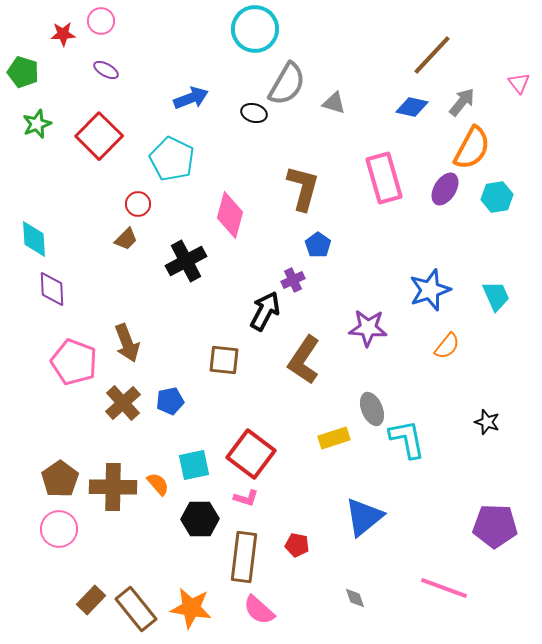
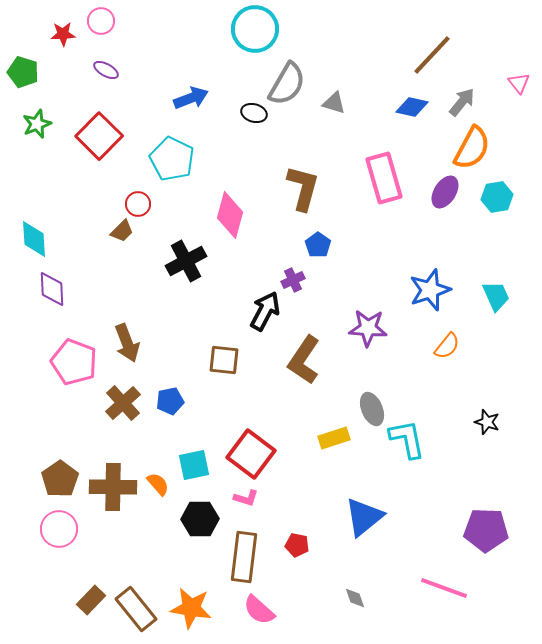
purple ellipse at (445, 189): moved 3 px down
brown trapezoid at (126, 239): moved 4 px left, 8 px up
purple pentagon at (495, 526): moved 9 px left, 4 px down
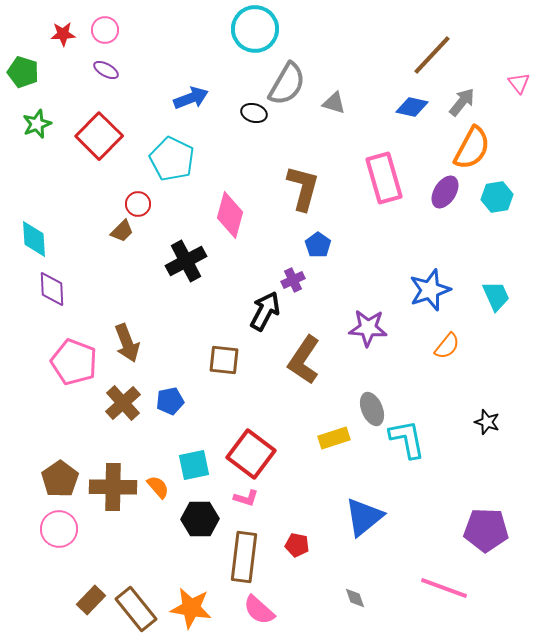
pink circle at (101, 21): moved 4 px right, 9 px down
orange semicircle at (158, 484): moved 3 px down
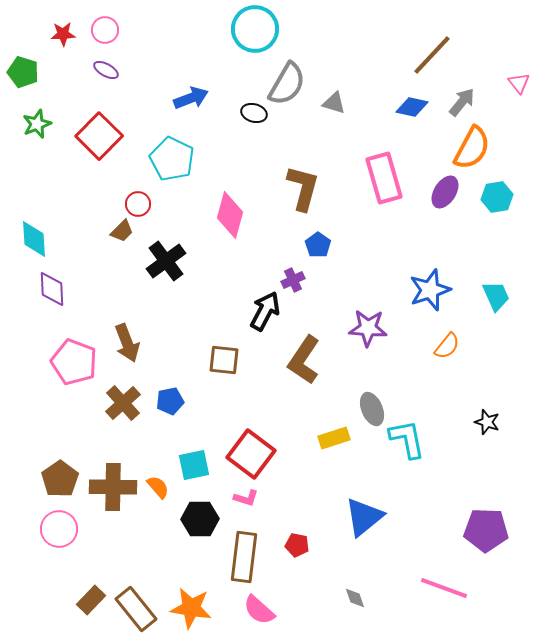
black cross at (186, 261): moved 20 px left; rotated 9 degrees counterclockwise
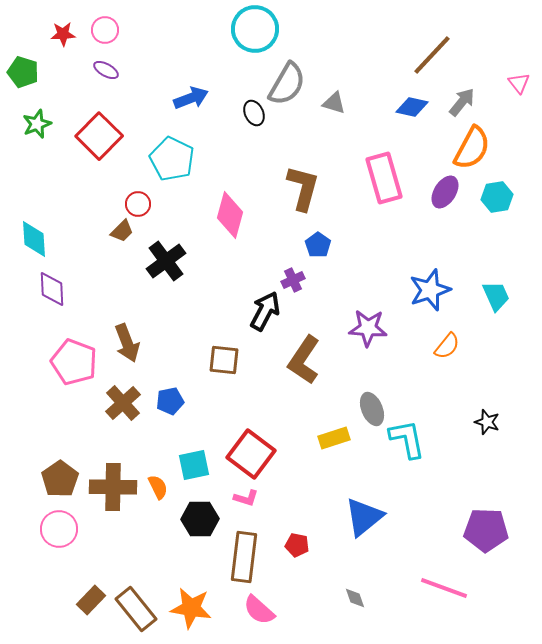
black ellipse at (254, 113): rotated 50 degrees clockwise
orange semicircle at (158, 487): rotated 15 degrees clockwise
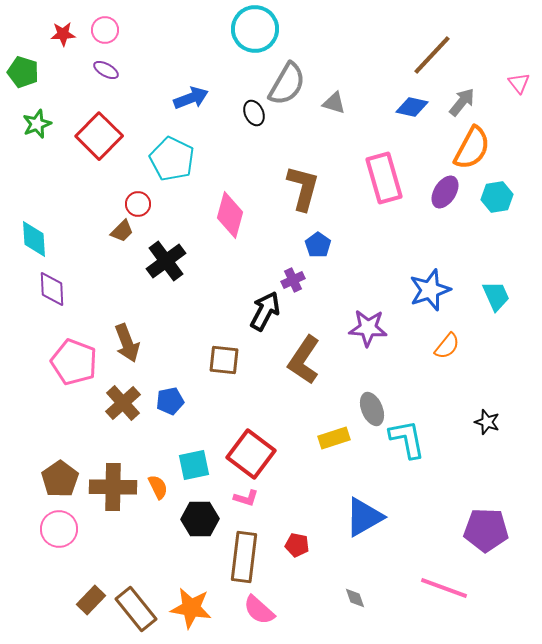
blue triangle at (364, 517): rotated 9 degrees clockwise
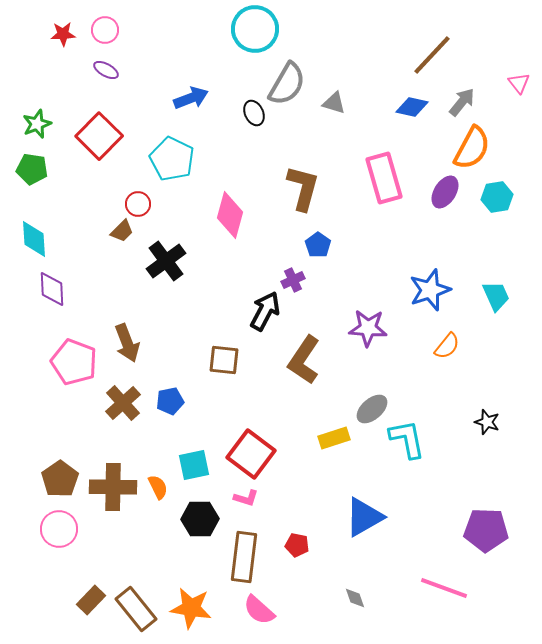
green pentagon at (23, 72): moved 9 px right, 97 px down; rotated 8 degrees counterclockwise
gray ellipse at (372, 409): rotated 72 degrees clockwise
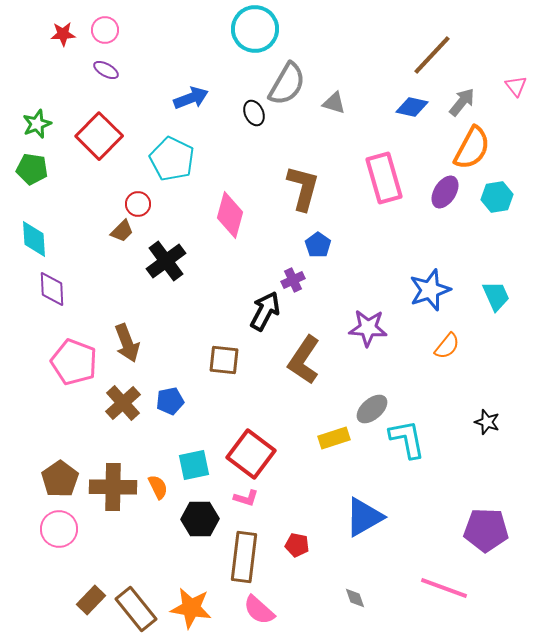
pink triangle at (519, 83): moved 3 px left, 3 px down
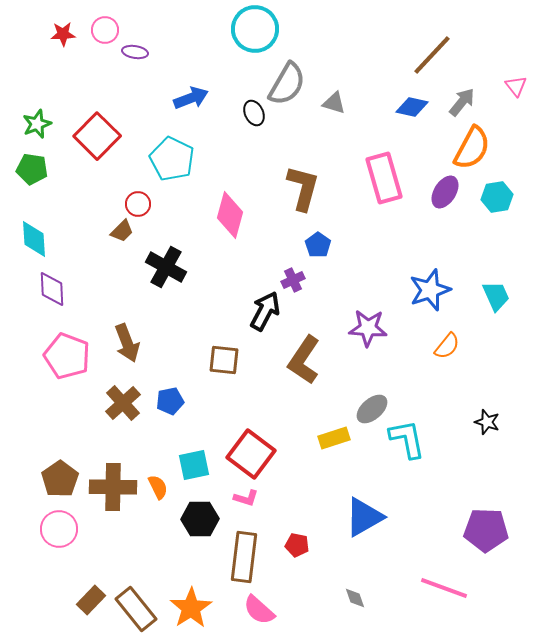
purple ellipse at (106, 70): moved 29 px right, 18 px up; rotated 20 degrees counterclockwise
red square at (99, 136): moved 2 px left
black cross at (166, 261): moved 6 px down; rotated 24 degrees counterclockwise
pink pentagon at (74, 362): moved 7 px left, 6 px up
orange star at (191, 608): rotated 30 degrees clockwise
